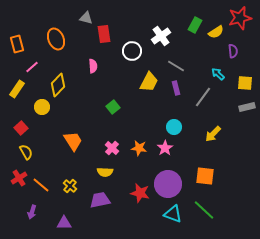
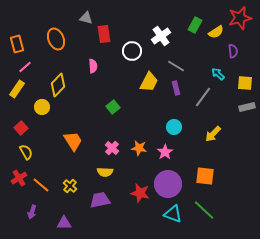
pink line at (32, 67): moved 7 px left
pink star at (165, 148): moved 4 px down
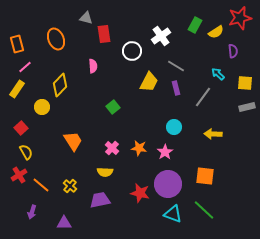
yellow diamond at (58, 85): moved 2 px right
yellow arrow at (213, 134): rotated 48 degrees clockwise
red cross at (19, 178): moved 3 px up
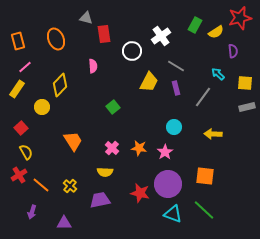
orange rectangle at (17, 44): moved 1 px right, 3 px up
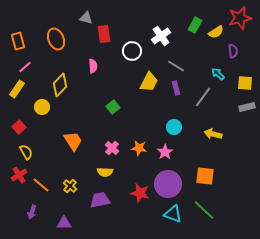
red square at (21, 128): moved 2 px left, 1 px up
yellow arrow at (213, 134): rotated 12 degrees clockwise
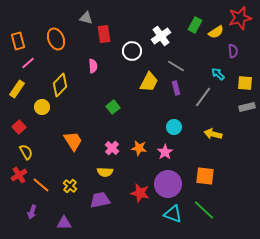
pink line at (25, 67): moved 3 px right, 4 px up
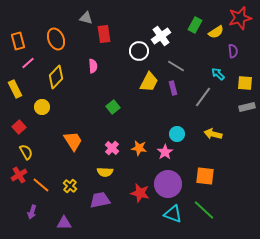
white circle at (132, 51): moved 7 px right
yellow diamond at (60, 85): moved 4 px left, 8 px up
purple rectangle at (176, 88): moved 3 px left
yellow rectangle at (17, 89): moved 2 px left; rotated 60 degrees counterclockwise
cyan circle at (174, 127): moved 3 px right, 7 px down
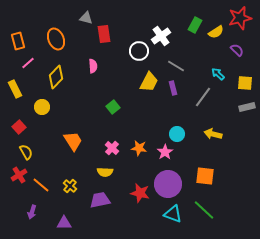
purple semicircle at (233, 51): moved 4 px right, 1 px up; rotated 40 degrees counterclockwise
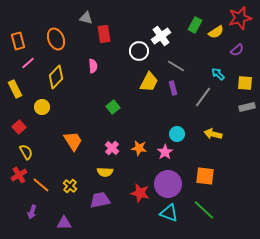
purple semicircle at (237, 50): rotated 96 degrees clockwise
cyan triangle at (173, 214): moved 4 px left, 1 px up
